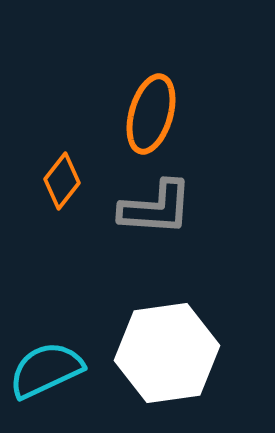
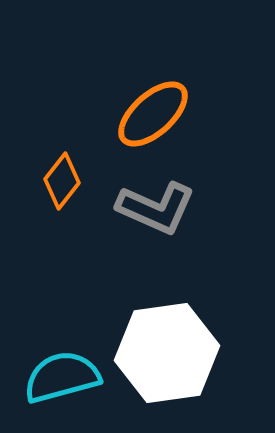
orange ellipse: moved 2 px right; rotated 32 degrees clockwise
gray L-shape: rotated 20 degrees clockwise
cyan semicircle: moved 16 px right, 7 px down; rotated 10 degrees clockwise
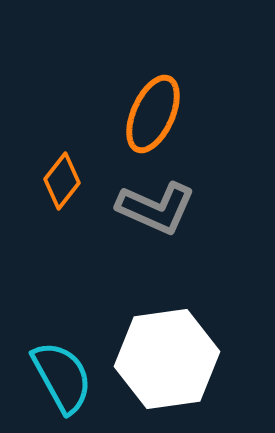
orange ellipse: rotated 24 degrees counterclockwise
white hexagon: moved 6 px down
cyan semicircle: rotated 76 degrees clockwise
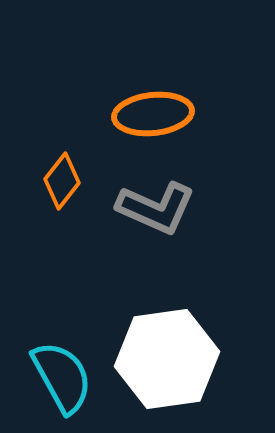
orange ellipse: rotated 60 degrees clockwise
